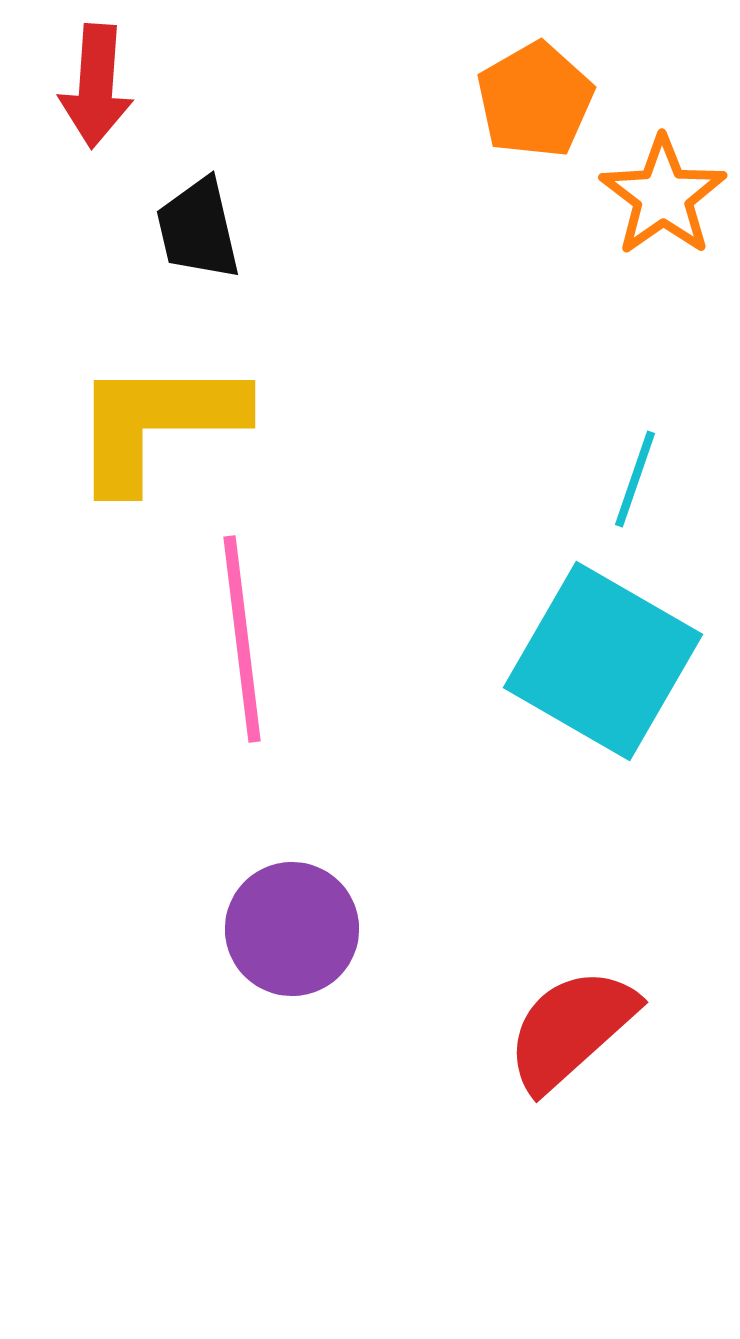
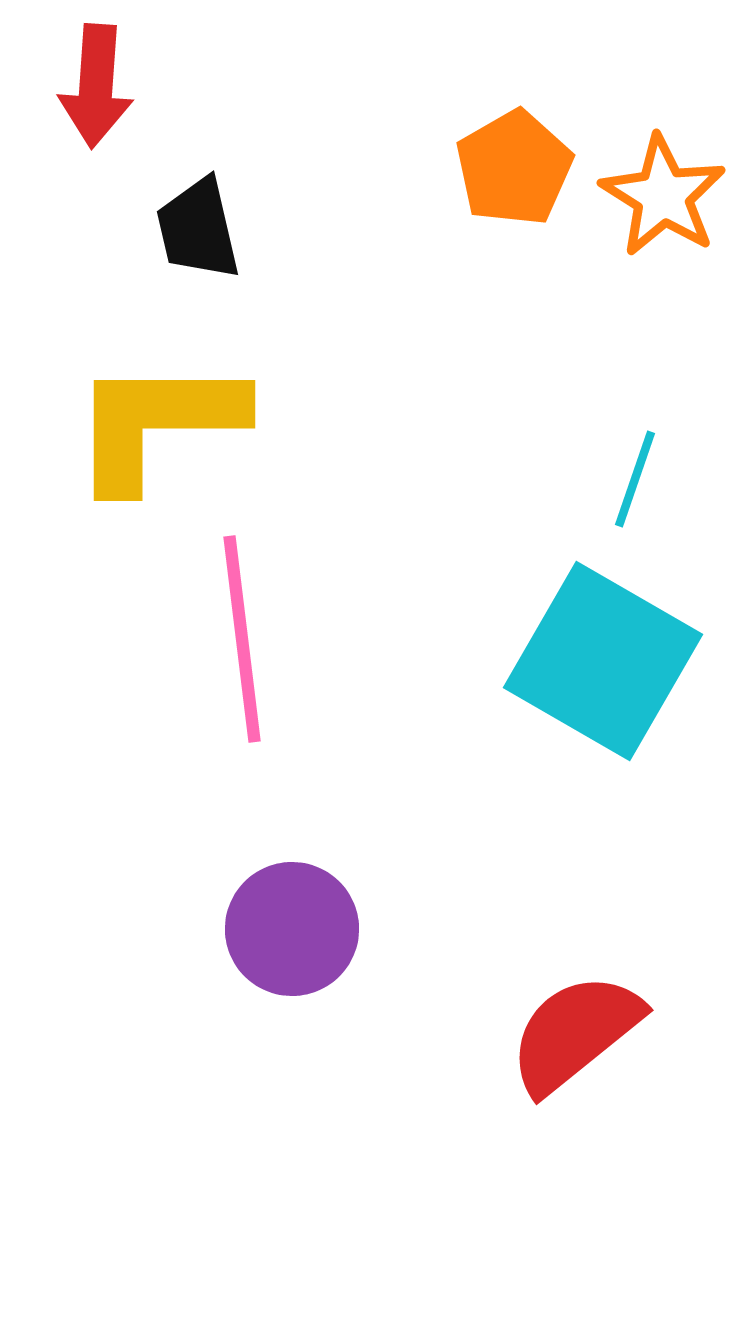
orange pentagon: moved 21 px left, 68 px down
orange star: rotated 5 degrees counterclockwise
red semicircle: moved 4 px right, 4 px down; rotated 3 degrees clockwise
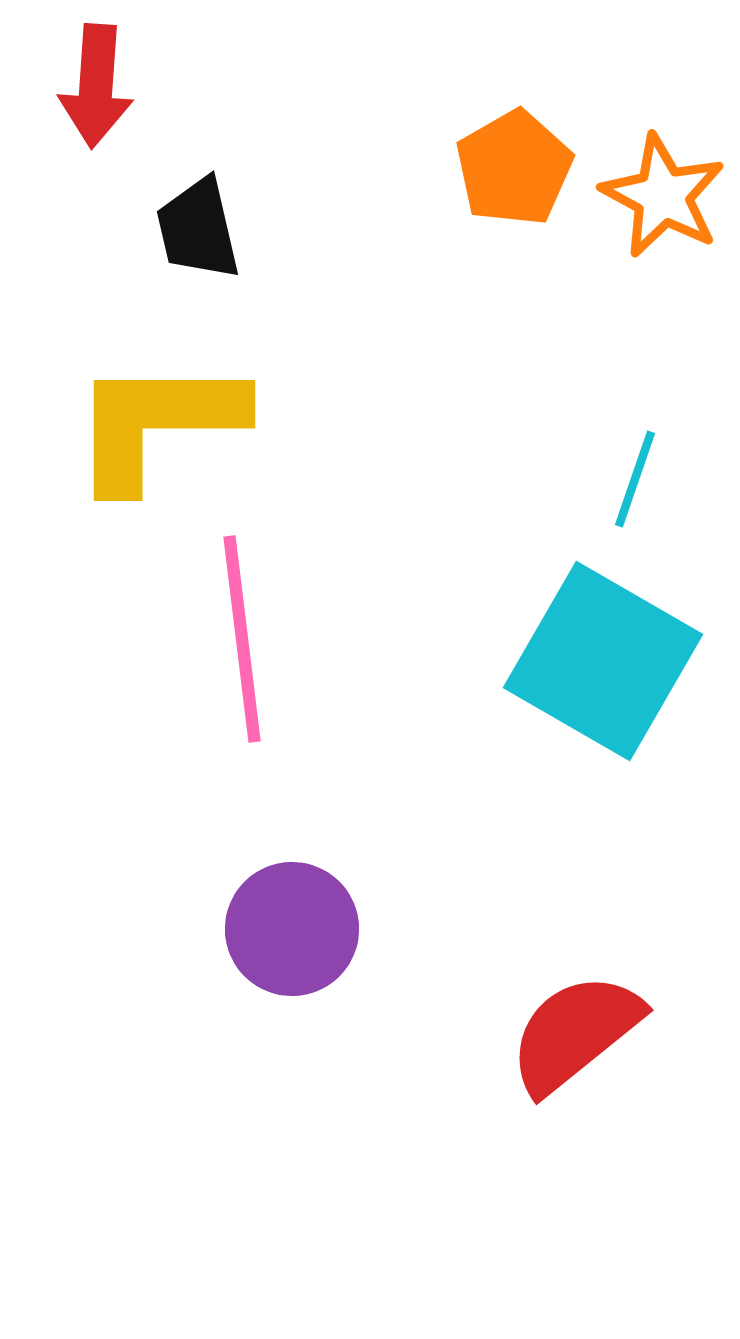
orange star: rotated 4 degrees counterclockwise
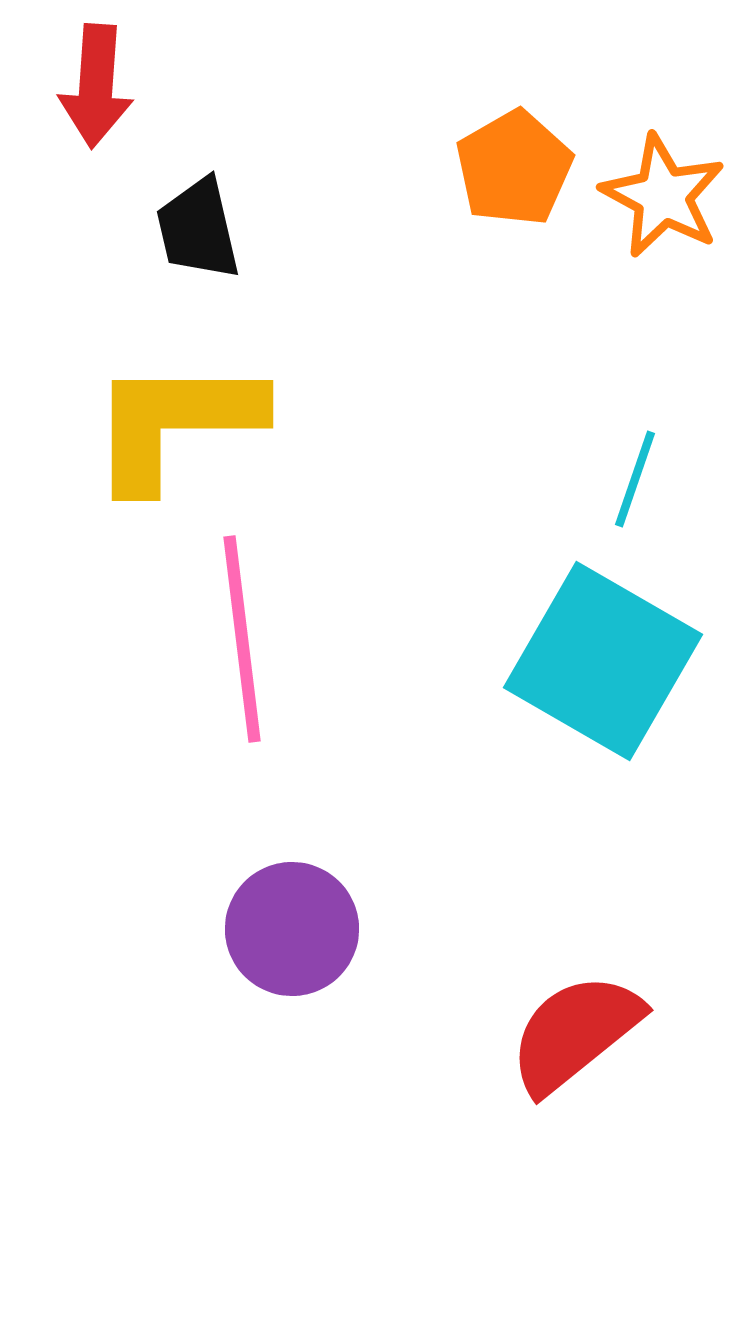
yellow L-shape: moved 18 px right
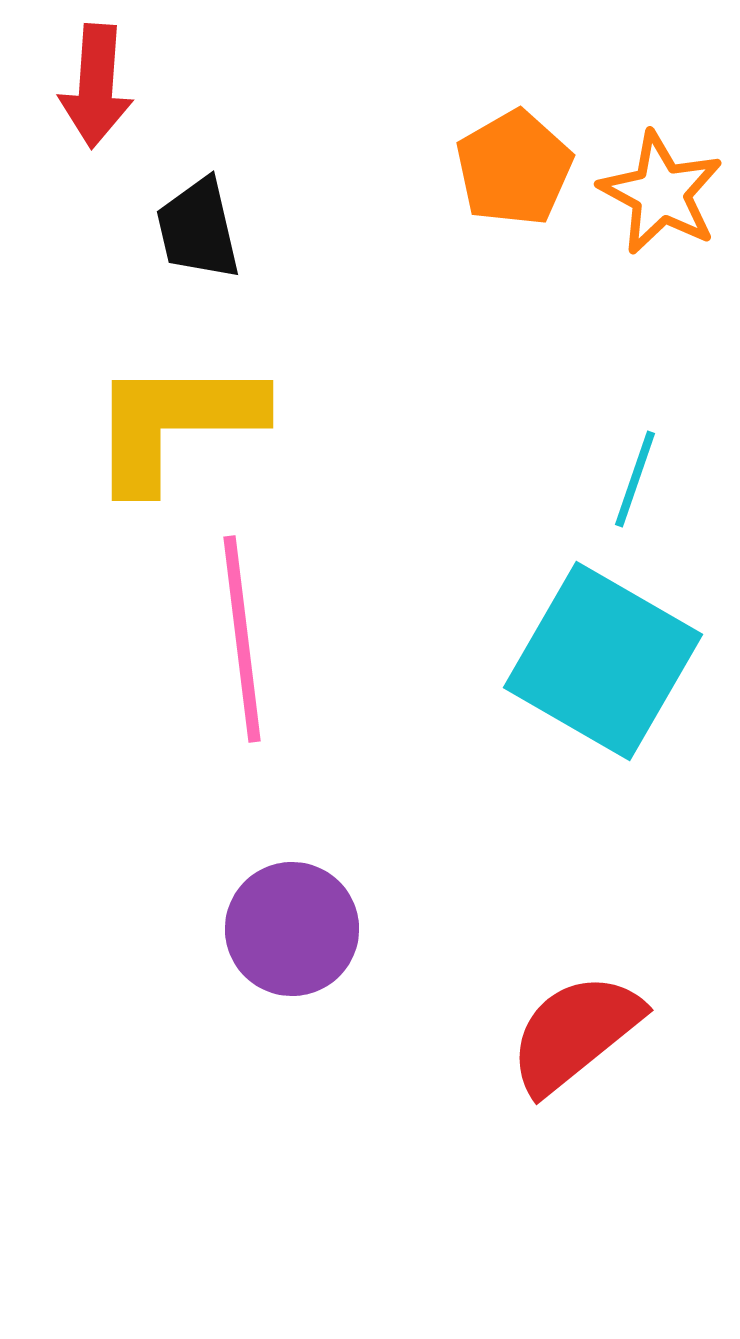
orange star: moved 2 px left, 3 px up
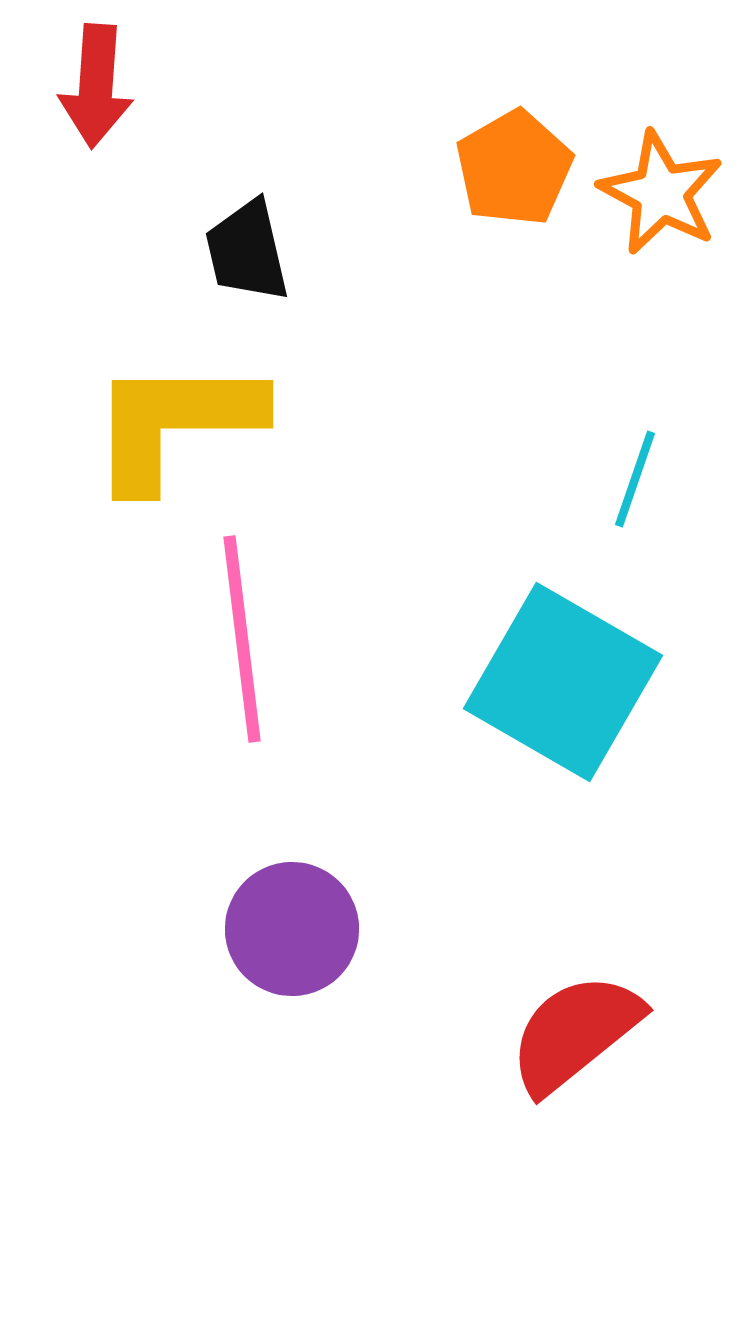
black trapezoid: moved 49 px right, 22 px down
cyan square: moved 40 px left, 21 px down
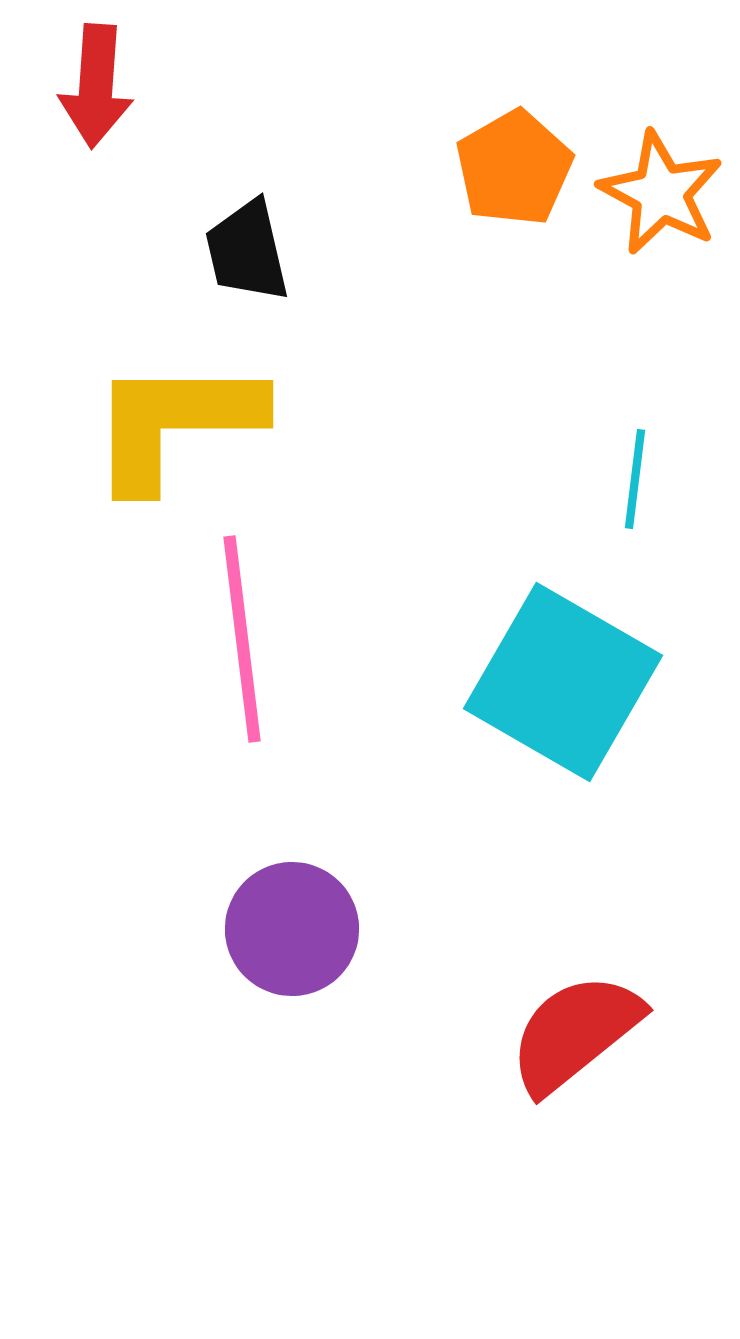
cyan line: rotated 12 degrees counterclockwise
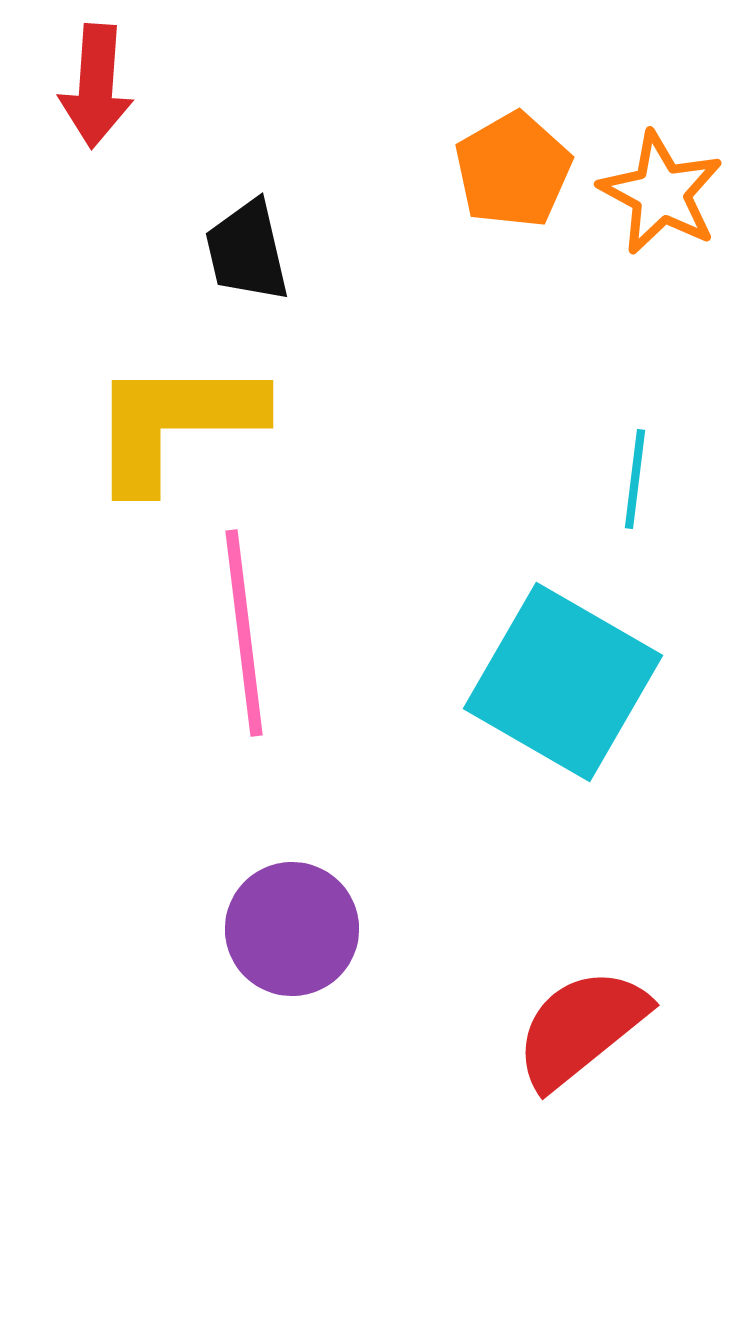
orange pentagon: moved 1 px left, 2 px down
pink line: moved 2 px right, 6 px up
red semicircle: moved 6 px right, 5 px up
